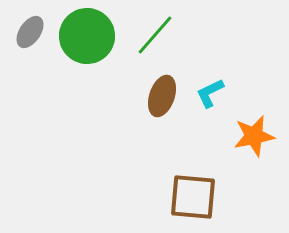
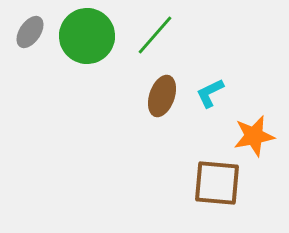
brown square: moved 24 px right, 14 px up
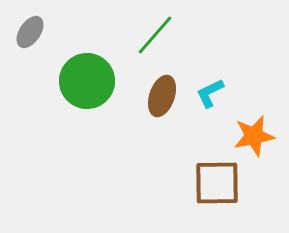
green circle: moved 45 px down
brown square: rotated 6 degrees counterclockwise
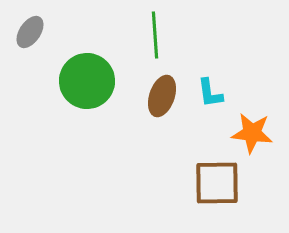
green line: rotated 45 degrees counterclockwise
cyan L-shape: rotated 72 degrees counterclockwise
orange star: moved 2 px left, 3 px up; rotated 18 degrees clockwise
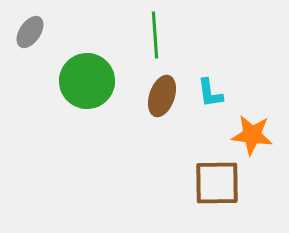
orange star: moved 2 px down
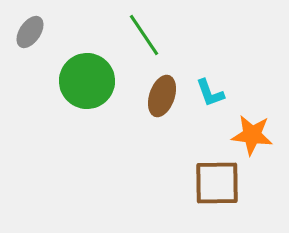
green line: moved 11 px left; rotated 30 degrees counterclockwise
cyan L-shape: rotated 12 degrees counterclockwise
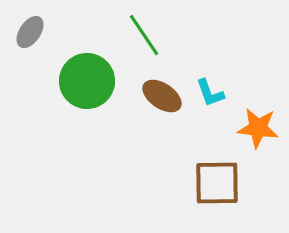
brown ellipse: rotated 75 degrees counterclockwise
orange star: moved 6 px right, 7 px up
